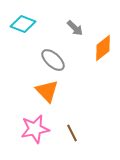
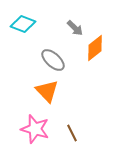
orange diamond: moved 8 px left
pink star: rotated 28 degrees clockwise
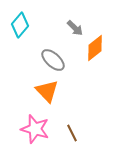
cyan diamond: moved 3 px left, 1 px down; rotated 70 degrees counterclockwise
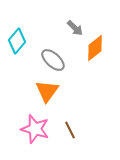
cyan diamond: moved 3 px left, 16 px down
orange triangle: rotated 20 degrees clockwise
brown line: moved 2 px left, 3 px up
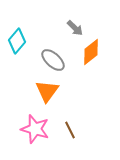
orange diamond: moved 4 px left, 4 px down
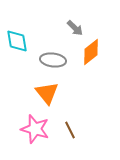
cyan diamond: rotated 50 degrees counterclockwise
gray ellipse: rotated 35 degrees counterclockwise
orange triangle: moved 2 px down; rotated 15 degrees counterclockwise
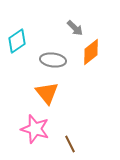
cyan diamond: rotated 65 degrees clockwise
brown line: moved 14 px down
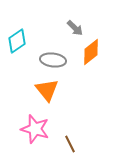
orange triangle: moved 3 px up
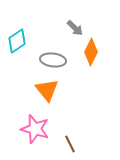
orange diamond: rotated 24 degrees counterclockwise
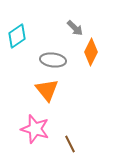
cyan diamond: moved 5 px up
